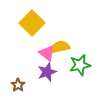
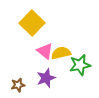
yellow semicircle: moved 1 px right, 6 px down
pink triangle: moved 2 px left, 2 px up
purple star: moved 1 px left, 6 px down
brown star: rotated 24 degrees clockwise
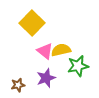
yellow semicircle: moved 3 px up
green star: moved 2 px left, 1 px down
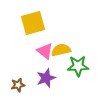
yellow square: moved 1 px right; rotated 30 degrees clockwise
green star: rotated 10 degrees clockwise
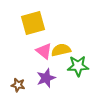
pink triangle: moved 1 px left
brown star: rotated 24 degrees clockwise
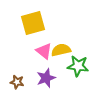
green star: rotated 10 degrees clockwise
brown star: moved 1 px left, 3 px up
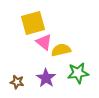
pink triangle: moved 9 px up
green star: moved 7 px down; rotated 15 degrees counterclockwise
purple star: rotated 18 degrees counterclockwise
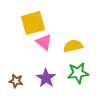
yellow semicircle: moved 12 px right, 4 px up
brown star: moved 1 px left, 1 px up
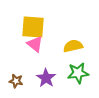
yellow square: moved 4 px down; rotated 20 degrees clockwise
pink triangle: moved 9 px left, 2 px down
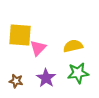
yellow square: moved 13 px left, 8 px down
pink triangle: moved 3 px right, 4 px down; rotated 36 degrees clockwise
